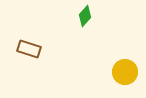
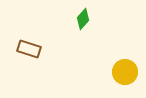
green diamond: moved 2 px left, 3 px down
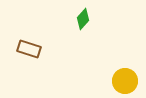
yellow circle: moved 9 px down
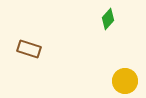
green diamond: moved 25 px right
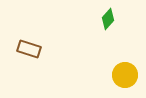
yellow circle: moved 6 px up
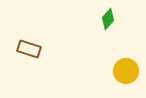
yellow circle: moved 1 px right, 4 px up
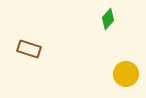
yellow circle: moved 3 px down
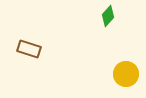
green diamond: moved 3 px up
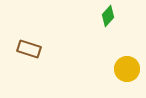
yellow circle: moved 1 px right, 5 px up
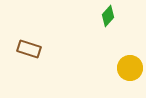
yellow circle: moved 3 px right, 1 px up
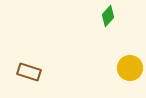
brown rectangle: moved 23 px down
